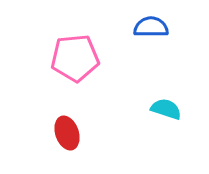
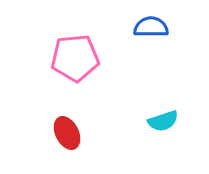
cyan semicircle: moved 3 px left, 12 px down; rotated 144 degrees clockwise
red ellipse: rotated 8 degrees counterclockwise
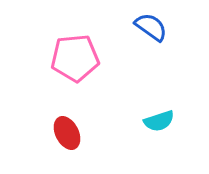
blue semicircle: rotated 36 degrees clockwise
cyan semicircle: moved 4 px left
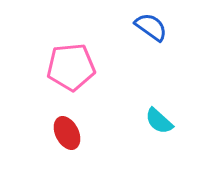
pink pentagon: moved 4 px left, 9 px down
cyan semicircle: rotated 60 degrees clockwise
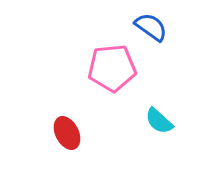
pink pentagon: moved 41 px right, 1 px down
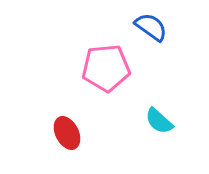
pink pentagon: moved 6 px left
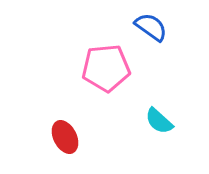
red ellipse: moved 2 px left, 4 px down
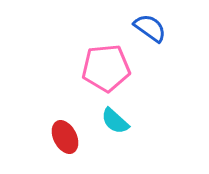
blue semicircle: moved 1 px left, 1 px down
cyan semicircle: moved 44 px left
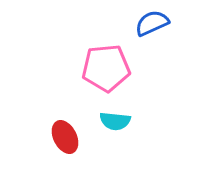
blue semicircle: moved 2 px right, 5 px up; rotated 60 degrees counterclockwise
cyan semicircle: rotated 36 degrees counterclockwise
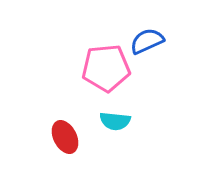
blue semicircle: moved 5 px left, 18 px down
